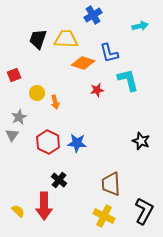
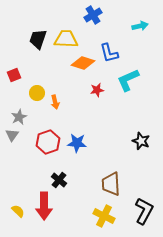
cyan L-shape: rotated 100 degrees counterclockwise
red hexagon: rotated 15 degrees clockwise
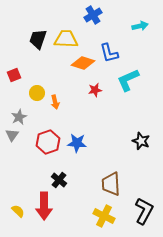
red star: moved 2 px left
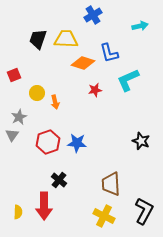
yellow semicircle: moved 1 px down; rotated 48 degrees clockwise
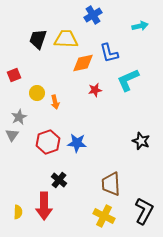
orange diamond: rotated 30 degrees counterclockwise
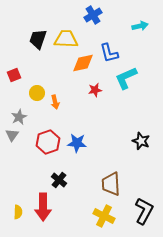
cyan L-shape: moved 2 px left, 2 px up
red arrow: moved 1 px left, 1 px down
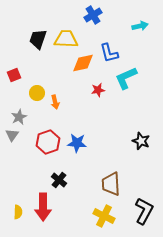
red star: moved 3 px right
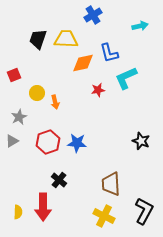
gray triangle: moved 6 px down; rotated 24 degrees clockwise
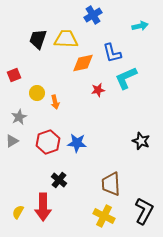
blue L-shape: moved 3 px right
yellow semicircle: rotated 152 degrees counterclockwise
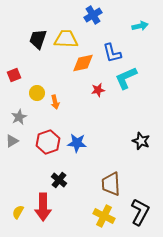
black L-shape: moved 4 px left, 1 px down
